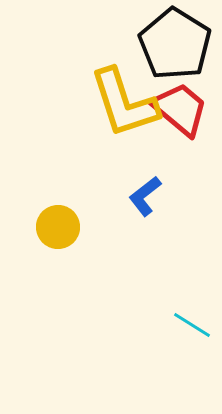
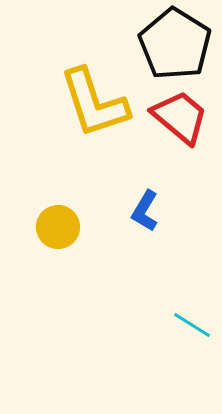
yellow L-shape: moved 30 px left
red trapezoid: moved 8 px down
blue L-shape: moved 15 px down; rotated 21 degrees counterclockwise
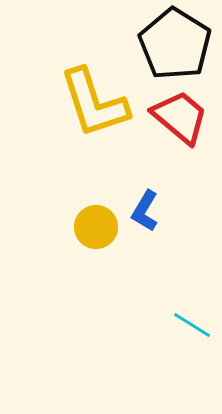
yellow circle: moved 38 px right
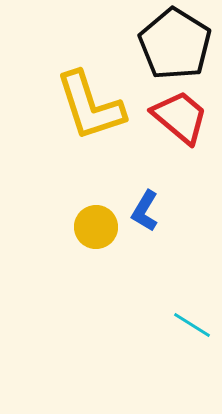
yellow L-shape: moved 4 px left, 3 px down
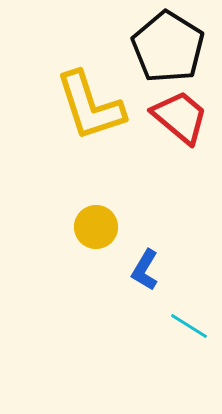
black pentagon: moved 7 px left, 3 px down
blue L-shape: moved 59 px down
cyan line: moved 3 px left, 1 px down
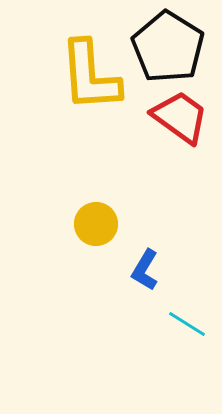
yellow L-shape: moved 30 px up; rotated 14 degrees clockwise
red trapezoid: rotated 4 degrees counterclockwise
yellow circle: moved 3 px up
cyan line: moved 2 px left, 2 px up
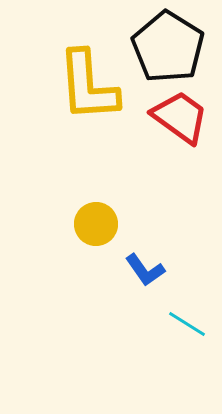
yellow L-shape: moved 2 px left, 10 px down
blue L-shape: rotated 66 degrees counterclockwise
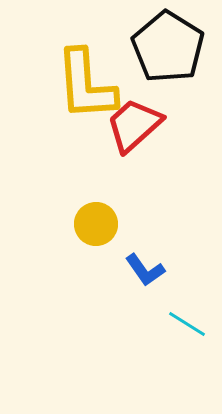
yellow L-shape: moved 2 px left, 1 px up
red trapezoid: moved 46 px left, 8 px down; rotated 78 degrees counterclockwise
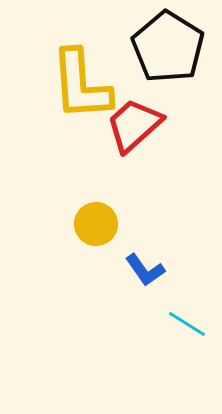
yellow L-shape: moved 5 px left
